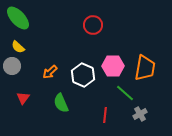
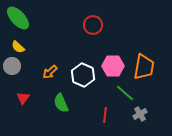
orange trapezoid: moved 1 px left, 1 px up
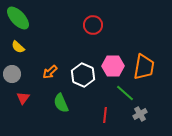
gray circle: moved 8 px down
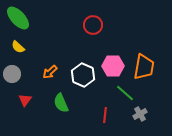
red triangle: moved 2 px right, 2 px down
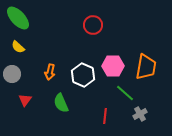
orange trapezoid: moved 2 px right
orange arrow: rotated 35 degrees counterclockwise
red line: moved 1 px down
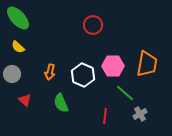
orange trapezoid: moved 1 px right, 3 px up
red triangle: rotated 24 degrees counterclockwise
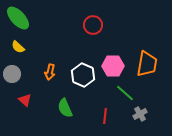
green semicircle: moved 4 px right, 5 px down
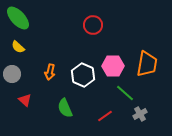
red line: rotated 49 degrees clockwise
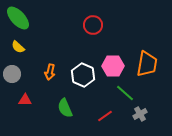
red triangle: rotated 40 degrees counterclockwise
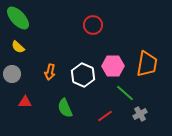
red triangle: moved 2 px down
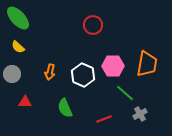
red line: moved 1 px left, 3 px down; rotated 14 degrees clockwise
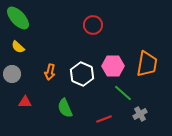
white hexagon: moved 1 px left, 1 px up
green line: moved 2 px left
